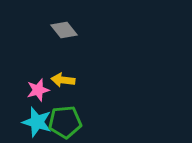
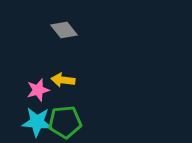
cyan star: rotated 12 degrees counterclockwise
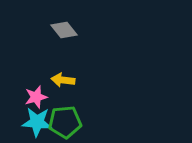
pink star: moved 2 px left, 7 px down
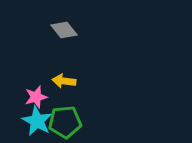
yellow arrow: moved 1 px right, 1 px down
cyan star: moved 1 px up; rotated 24 degrees clockwise
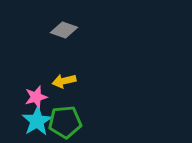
gray diamond: rotated 32 degrees counterclockwise
yellow arrow: rotated 20 degrees counterclockwise
cyan star: rotated 12 degrees clockwise
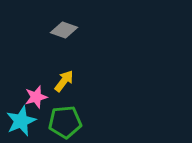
yellow arrow: rotated 140 degrees clockwise
cyan star: moved 16 px left; rotated 8 degrees clockwise
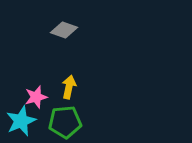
yellow arrow: moved 5 px right, 6 px down; rotated 25 degrees counterclockwise
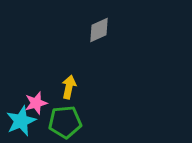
gray diamond: moved 35 px right; rotated 44 degrees counterclockwise
pink star: moved 6 px down
